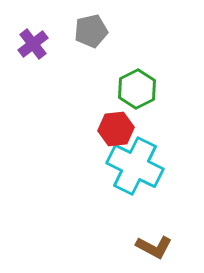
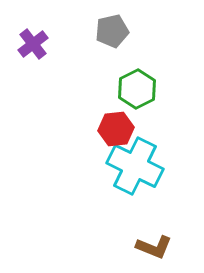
gray pentagon: moved 21 px right
brown L-shape: rotated 6 degrees counterclockwise
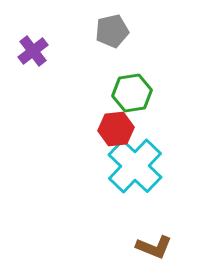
purple cross: moved 7 px down
green hexagon: moved 5 px left, 4 px down; rotated 18 degrees clockwise
cyan cross: rotated 18 degrees clockwise
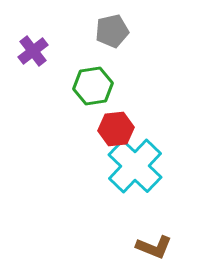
green hexagon: moved 39 px left, 7 px up
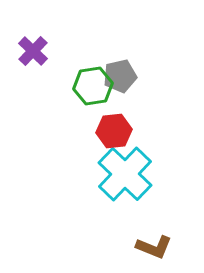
gray pentagon: moved 8 px right, 45 px down
purple cross: rotated 8 degrees counterclockwise
red hexagon: moved 2 px left, 2 px down
cyan cross: moved 10 px left, 8 px down
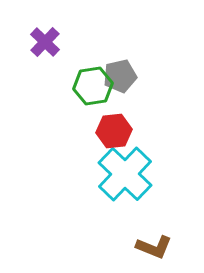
purple cross: moved 12 px right, 9 px up
